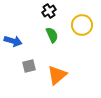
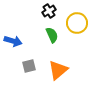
yellow circle: moved 5 px left, 2 px up
orange triangle: moved 1 px right, 5 px up
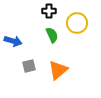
black cross: rotated 32 degrees clockwise
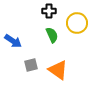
blue arrow: rotated 18 degrees clockwise
gray square: moved 2 px right, 1 px up
orange triangle: rotated 45 degrees counterclockwise
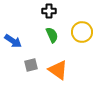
yellow circle: moved 5 px right, 9 px down
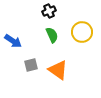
black cross: rotated 24 degrees counterclockwise
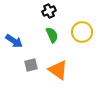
blue arrow: moved 1 px right
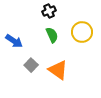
gray square: rotated 32 degrees counterclockwise
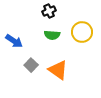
green semicircle: rotated 119 degrees clockwise
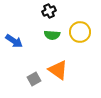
yellow circle: moved 2 px left
gray square: moved 3 px right, 14 px down; rotated 16 degrees clockwise
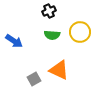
orange triangle: moved 1 px right; rotated 10 degrees counterclockwise
